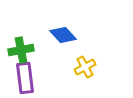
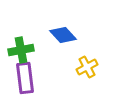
yellow cross: moved 2 px right
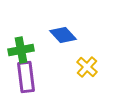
yellow cross: rotated 20 degrees counterclockwise
purple rectangle: moved 1 px right, 1 px up
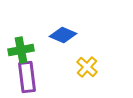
blue diamond: rotated 24 degrees counterclockwise
purple rectangle: moved 1 px right
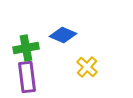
green cross: moved 5 px right, 2 px up
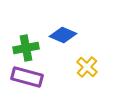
purple rectangle: rotated 68 degrees counterclockwise
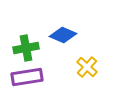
purple rectangle: rotated 24 degrees counterclockwise
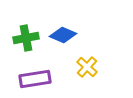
green cross: moved 10 px up
purple rectangle: moved 8 px right, 2 px down
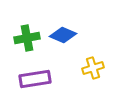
green cross: moved 1 px right
yellow cross: moved 6 px right, 1 px down; rotated 30 degrees clockwise
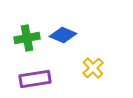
yellow cross: rotated 25 degrees counterclockwise
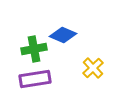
green cross: moved 7 px right, 11 px down
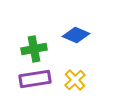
blue diamond: moved 13 px right
yellow cross: moved 18 px left, 12 px down
